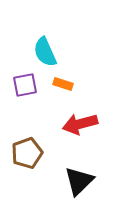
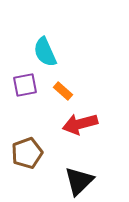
orange rectangle: moved 7 px down; rotated 24 degrees clockwise
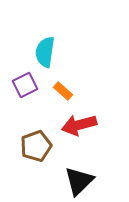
cyan semicircle: rotated 32 degrees clockwise
purple square: rotated 15 degrees counterclockwise
red arrow: moved 1 px left, 1 px down
brown pentagon: moved 9 px right, 7 px up
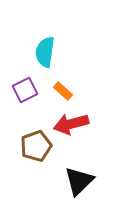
purple square: moved 5 px down
red arrow: moved 8 px left, 1 px up
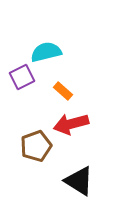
cyan semicircle: moved 1 px right; rotated 68 degrees clockwise
purple square: moved 3 px left, 13 px up
black triangle: rotated 44 degrees counterclockwise
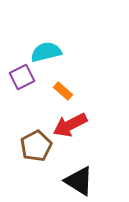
red arrow: moved 1 px left, 1 px down; rotated 12 degrees counterclockwise
brown pentagon: rotated 8 degrees counterclockwise
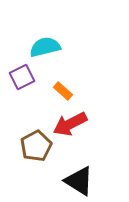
cyan semicircle: moved 1 px left, 5 px up
red arrow: moved 1 px up
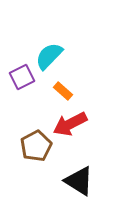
cyan semicircle: moved 4 px right, 9 px down; rotated 32 degrees counterclockwise
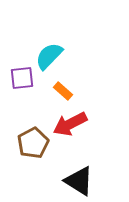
purple square: moved 1 px down; rotated 20 degrees clockwise
brown pentagon: moved 3 px left, 3 px up
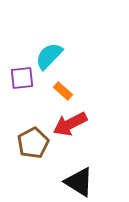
black triangle: moved 1 px down
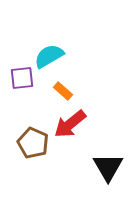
cyan semicircle: rotated 16 degrees clockwise
red arrow: rotated 12 degrees counterclockwise
brown pentagon: rotated 20 degrees counterclockwise
black triangle: moved 29 px right, 15 px up; rotated 28 degrees clockwise
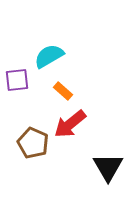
purple square: moved 5 px left, 2 px down
